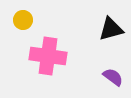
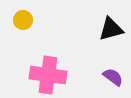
pink cross: moved 19 px down
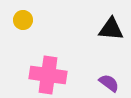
black triangle: rotated 20 degrees clockwise
purple semicircle: moved 4 px left, 6 px down
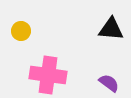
yellow circle: moved 2 px left, 11 px down
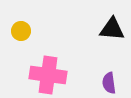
black triangle: moved 1 px right
purple semicircle: rotated 135 degrees counterclockwise
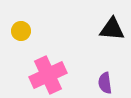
pink cross: rotated 33 degrees counterclockwise
purple semicircle: moved 4 px left
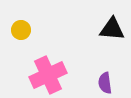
yellow circle: moved 1 px up
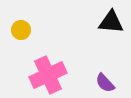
black triangle: moved 1 px left, 7 px up
purple semicircle: rotated 35 degrees counterclockwise
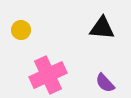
black triangle: moved 9 px left, 6 px down
